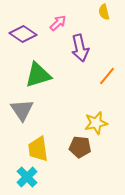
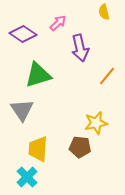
yellow trapezoid: rotated 12 degrees clockwise
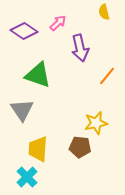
purple diamond: moved 1 px right, 3 px up
green triangle: rotated 36 degrees clockwise
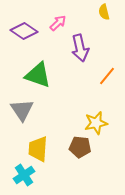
cyan cross: moved 3 px left, 2 px up; rotated 10 degrees clockwise
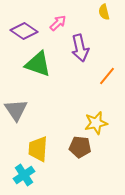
green triangle: moved 11 px up
gray triangle: moved 6 px left
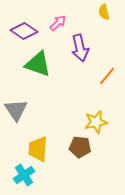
yellow star: moved 1 px up
